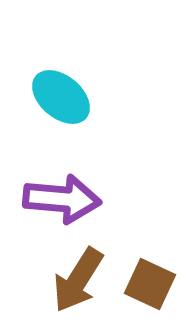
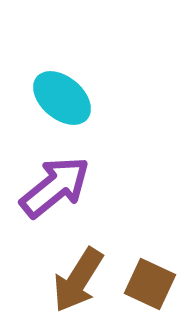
cyan ellipse: moved 1 px right, 1 px down
purple arrow: moved 7 px left, 12 px up; rotated 44 degrees counterclockwise
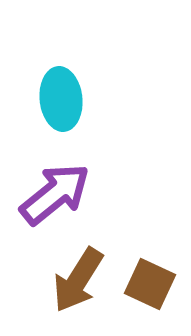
cyan ellipse: moved 1 px left, 1 px down; rotated 44 degrees clockwise
purple arrow: moved 7 px down
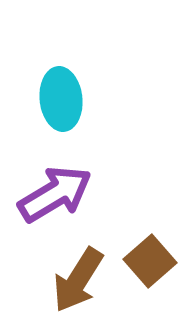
purple arrow: rotated 8 degrees clockwise
brown square: moved 23 px up; rotated 24 degrees clockwise
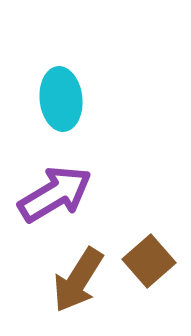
brown square: moved 1 px left
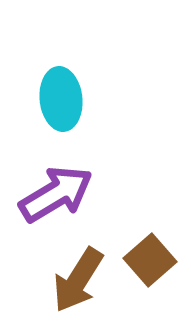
purple arrow: moved 1 px right
brown square: moved 1 px right, 1 px up
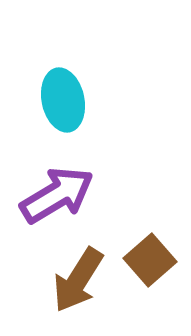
cyan ellipse: moved 2 px right, 1 px down; rotated 6 degrees counterclockwise
purple arrow: moved 1 px right, 1 px down
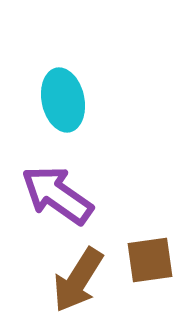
purple arrow: rotated 114 degrees counterclockwise
brown square: rotated 33 degrees clockwise
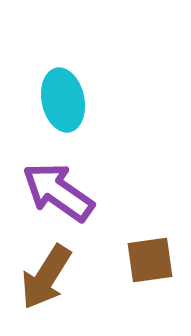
purple arrow: moved 1 px right, 3 px up
brown arrow: moved 32 px left, 3 px up
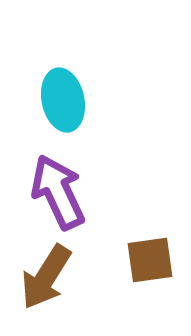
purple arrow: rotated 30 degrees clockwise
